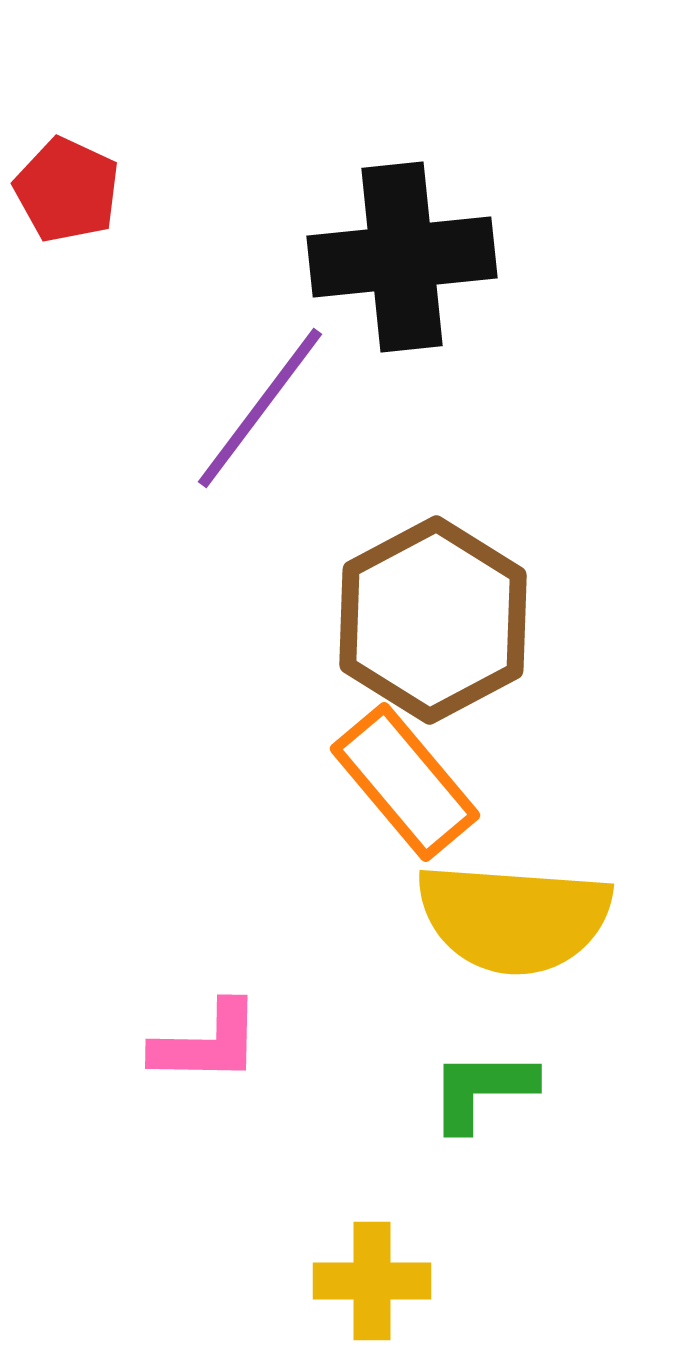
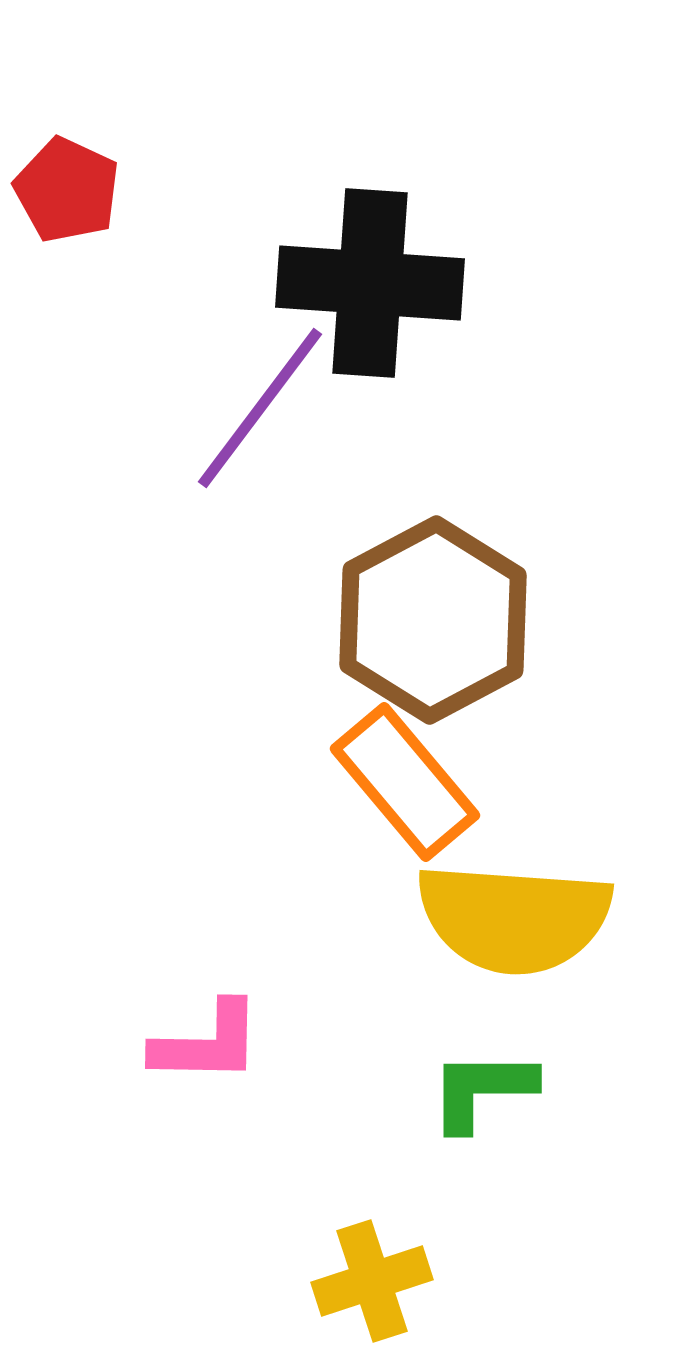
black cross: moved 32 px left, 26 px down; rotated 10 degrees clockwise
yellow cross: rotated 18 degrees counterclockwise
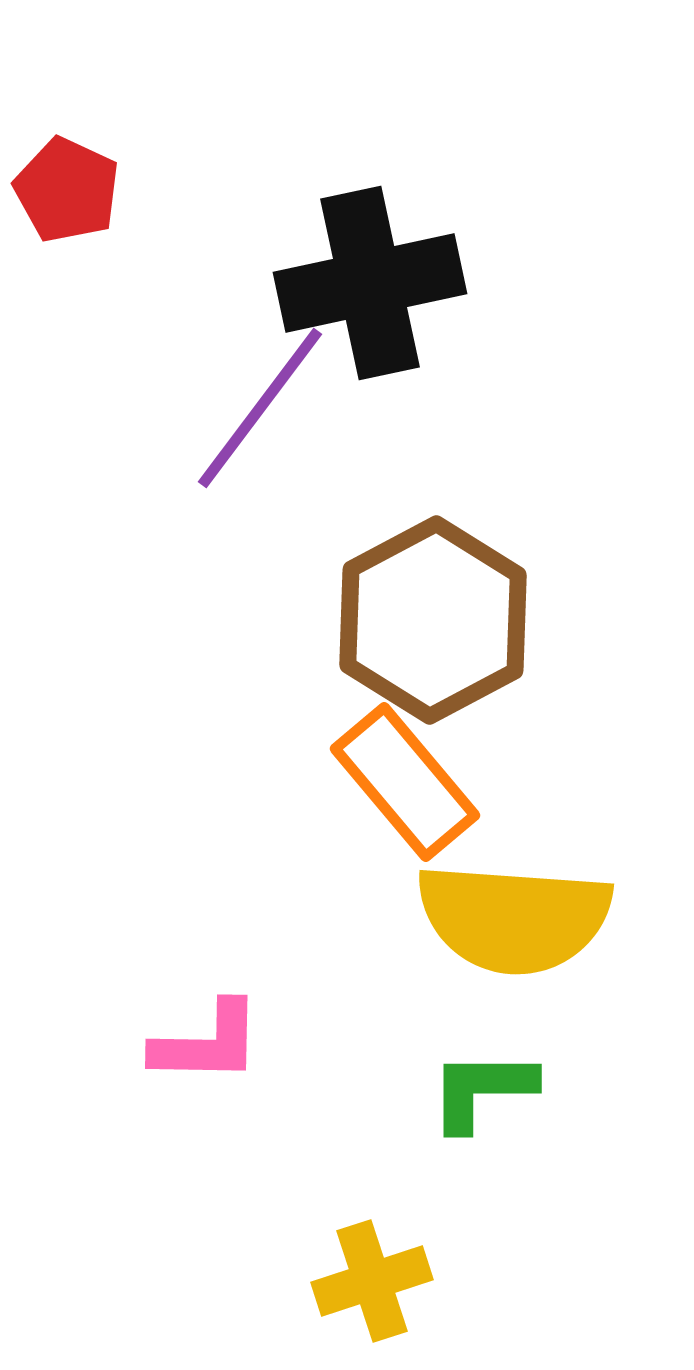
black cross: rotated 16 degrees counterclockwise
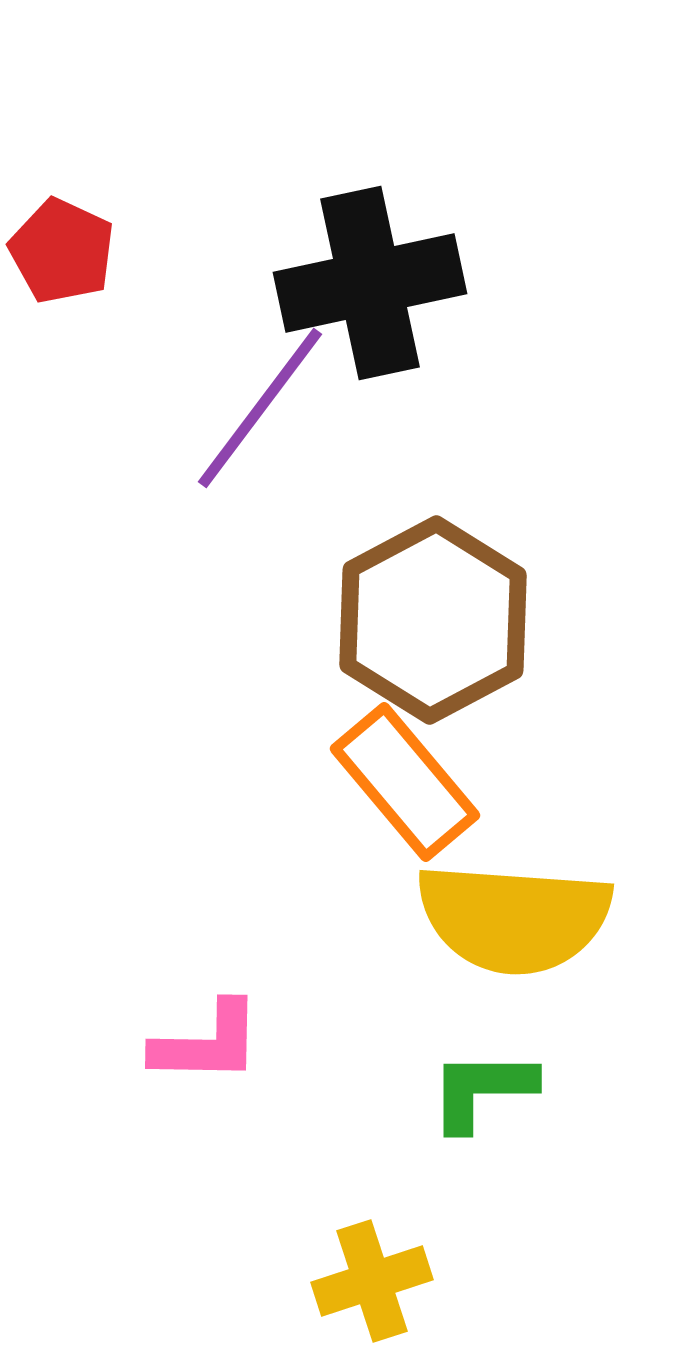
red pentagon: moved 5 px left, 61 px down
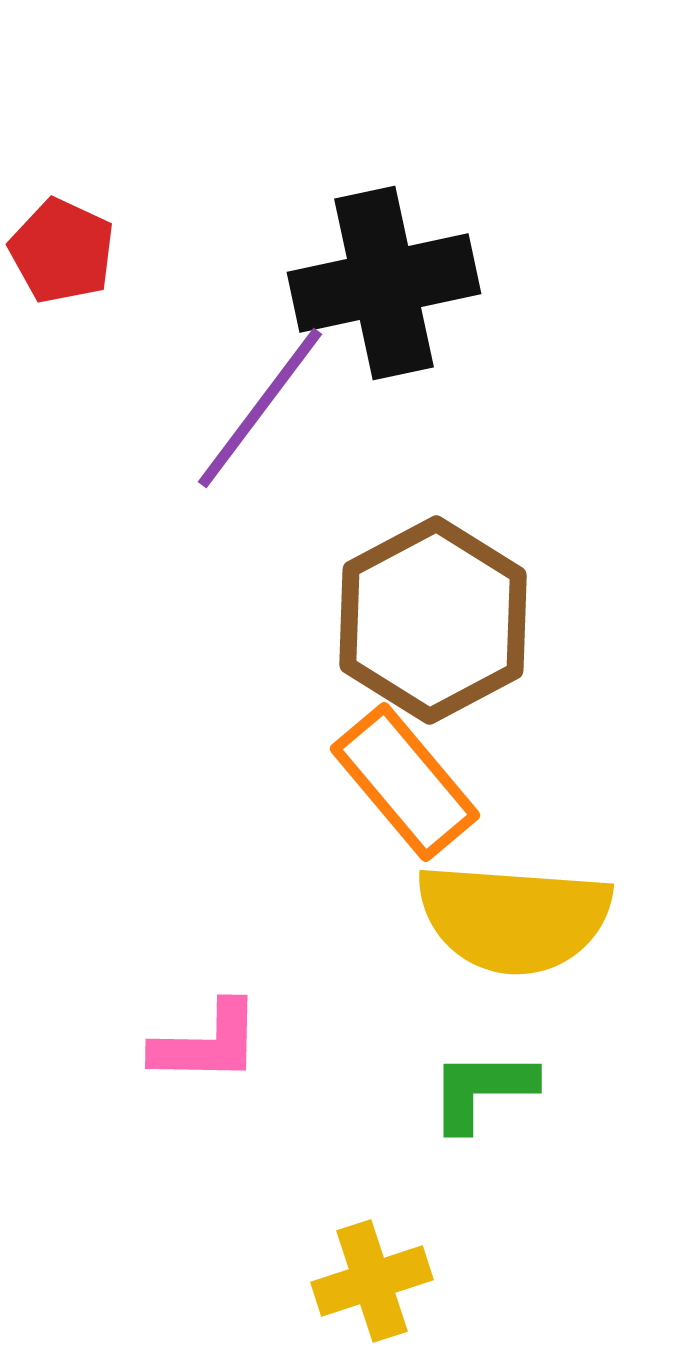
black cross: moved 14 px right
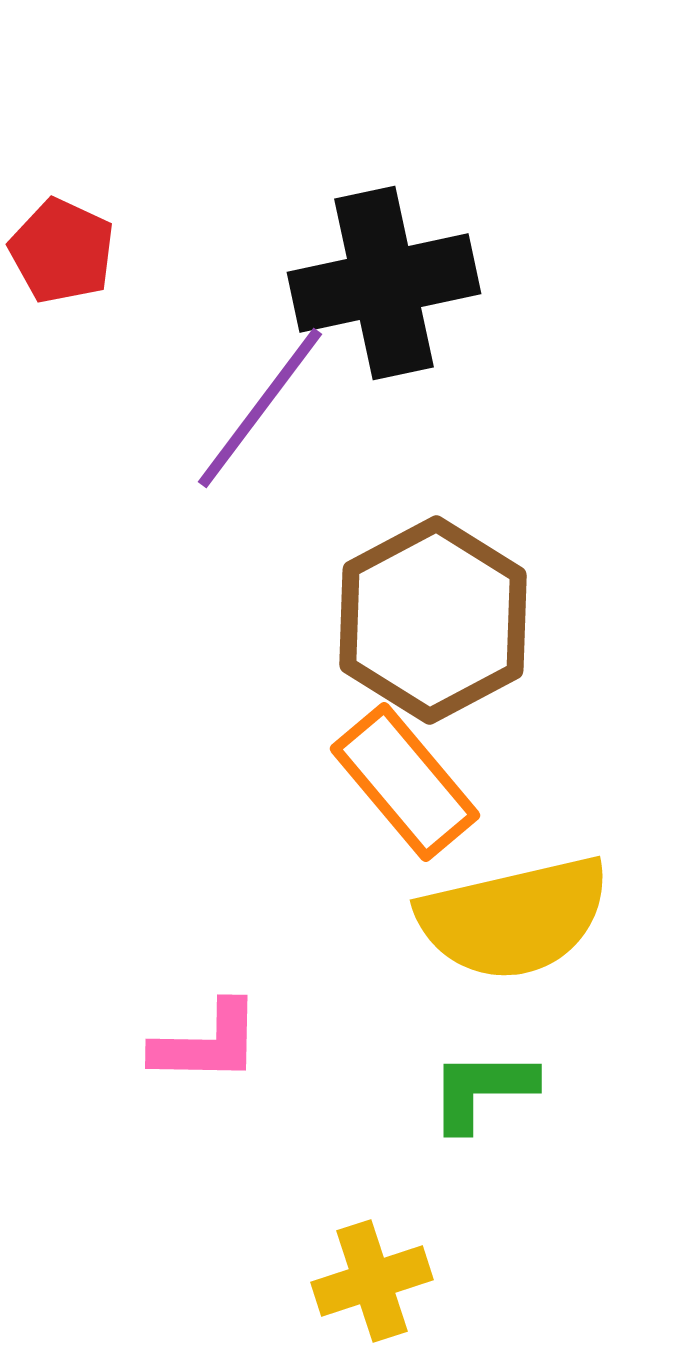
yellow semicircle: rotated 17 degrees counterclockwise
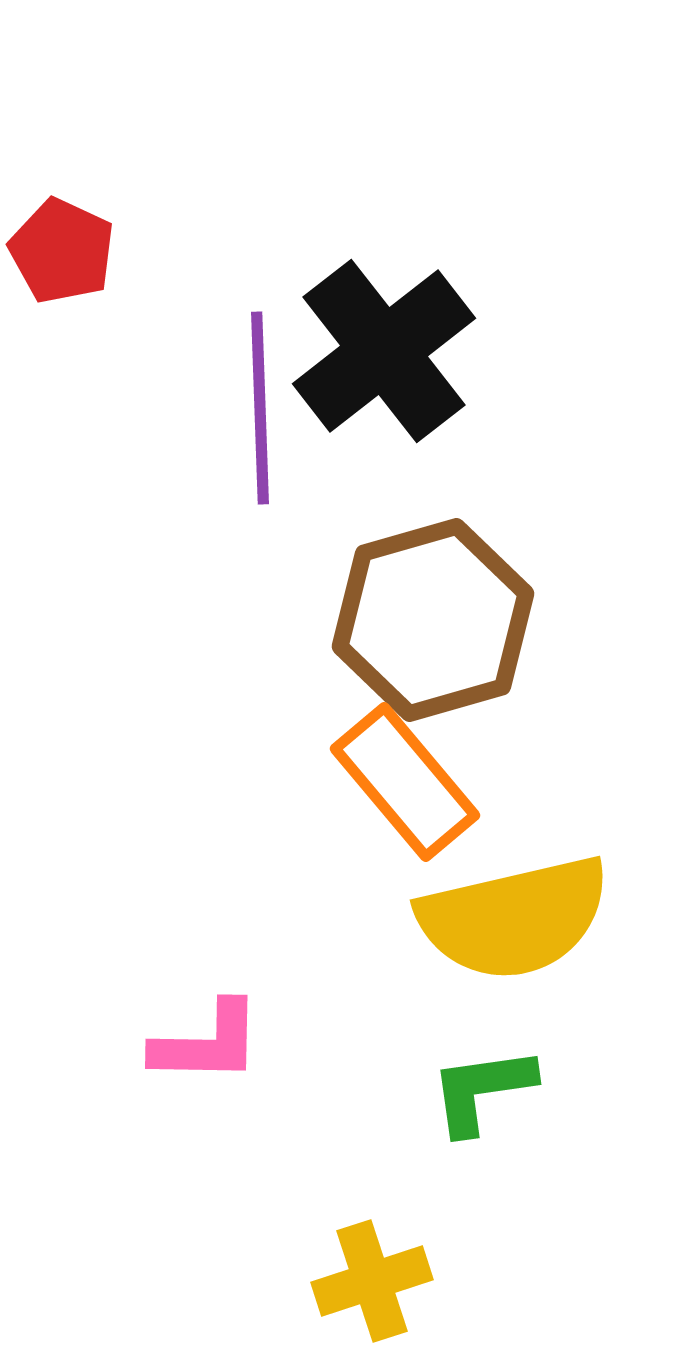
black cross: moved 68 px down; rotated 26 degrees counterclockwise
purple line: rotated 39 degrees counterclockwise
brown hexagon: rotated 12 degrees clockwise
green L-shape: rotated 8 degrees counterclockwise
